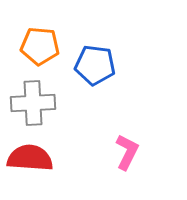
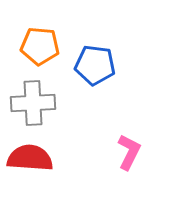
pink L-shape: moved 2 px right
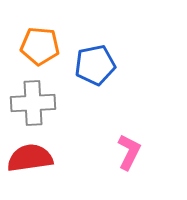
blue pentagon: rotated 18 degrees counterclockwise
red semicircle: rotated 12 degrees counterclockwise
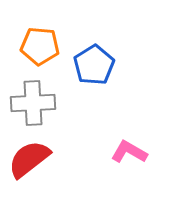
blue pentagon: moved 1 px left; rotated 21 degrees counterclockwise
pink L-shape: rotated 87 degrees counterclockwise
red semicircle: moved 1 px left, 1 px down; rotated 30 degrees counterclockwise
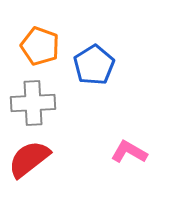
orange pentagon: rotated 15 degrees clockwise
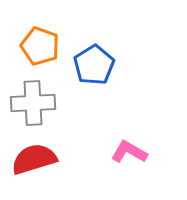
red semicircle: moved 5 px right; rotated 21 degrees clockwise
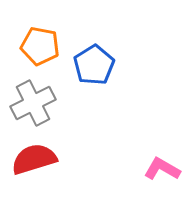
orange pentagon: rotated 9 degrees counterclockwise
gray cross: rotated 24 degrees counterclockwise
pink L-shape: moved 33 px right, 17 px down
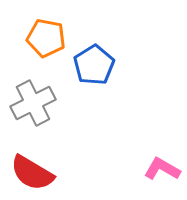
orange pentagon: moved 6 px right, 8 px up
red semicircle: moved 2 px left, 14 px down; rotated 132 degrees counterclockwise
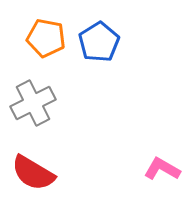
blue pentagon: moved 5 px right, 23 px up
red semicircle: moved 1 px right
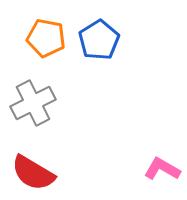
blue pentagon: moved 2 px up
